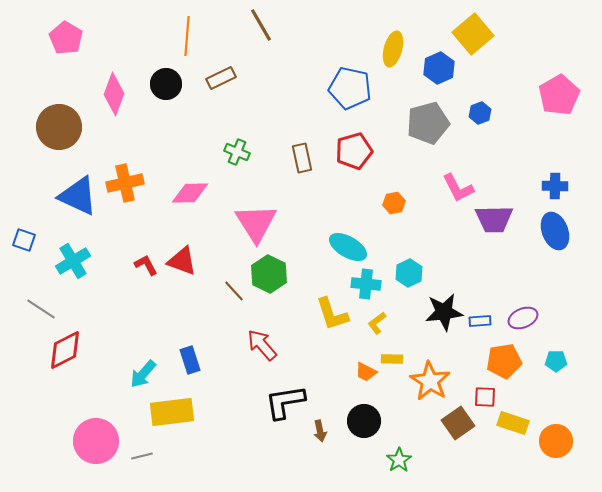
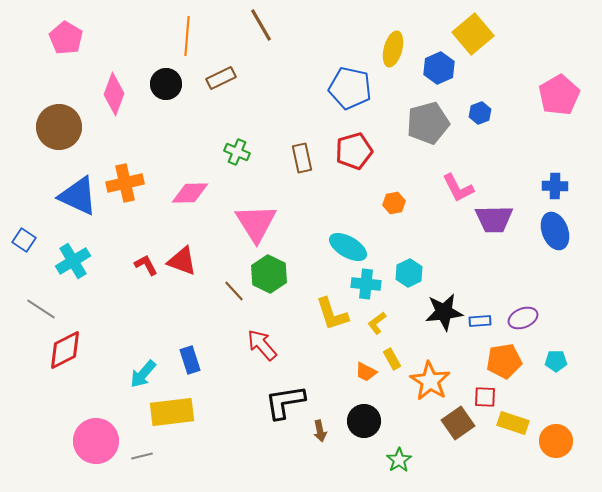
blue square at (24, 240): rotated 15 degrees clockwise
yellow rectangle at (392, 359): rotated 60 degrees clockwise
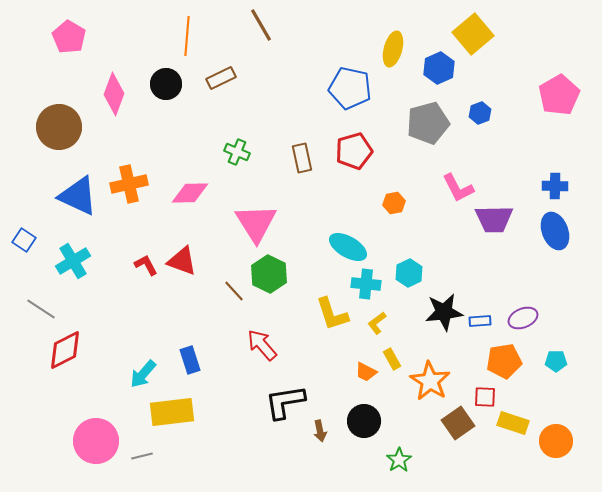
pink pentagon at (66, 38): moved 3 px right, 1 px up
orange cross at (125, 183): moved 4 px right, 1 px down
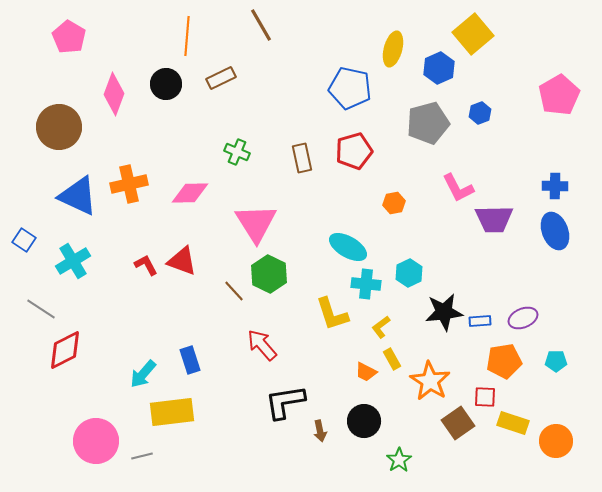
yellow L-shape at (377, 323): moved 4 px right, 4 px down
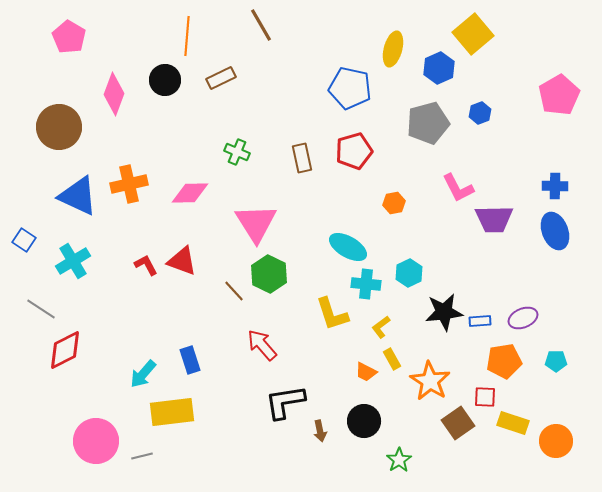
black circle at (166, 84): moved 1 px left, 4 px up
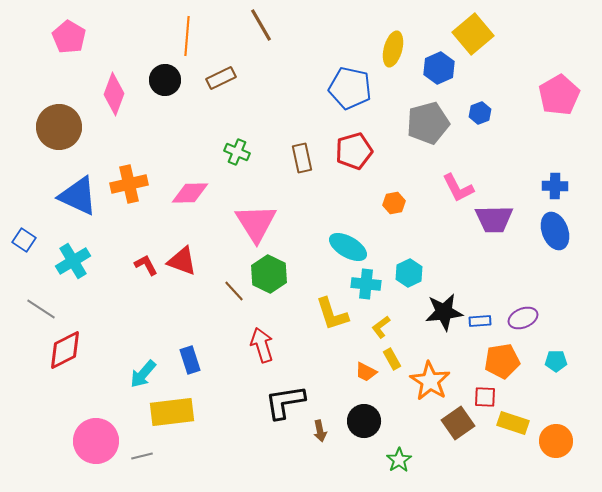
red arrow at (262, 345): rotated 24 degrees clockwise
orange pentagon at (504, 361): moved 2 px left
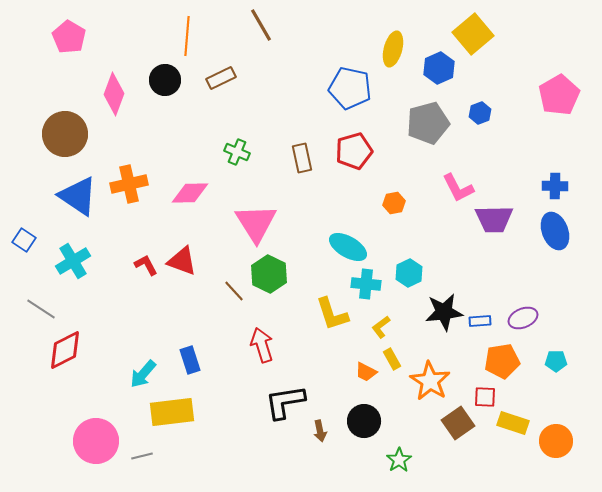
brown circle at (59, 127): moved 6 px right, 7 px down
blue triangle at (78, 196): rotated 9 degrees clockwise
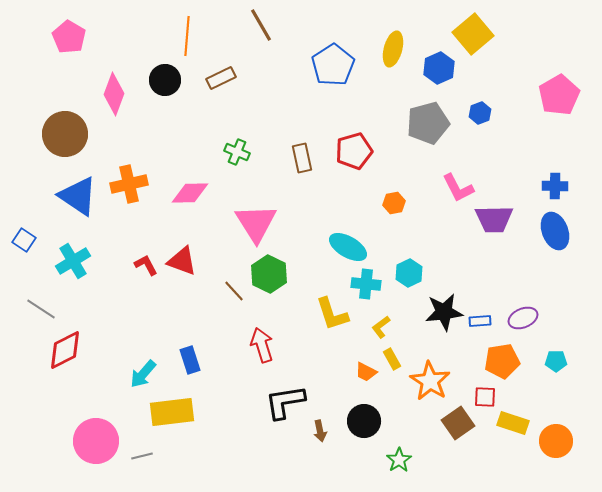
blue pentagon at (350, 88): moved 17 px left, 23 px up; rotated 27 degrees clockwise
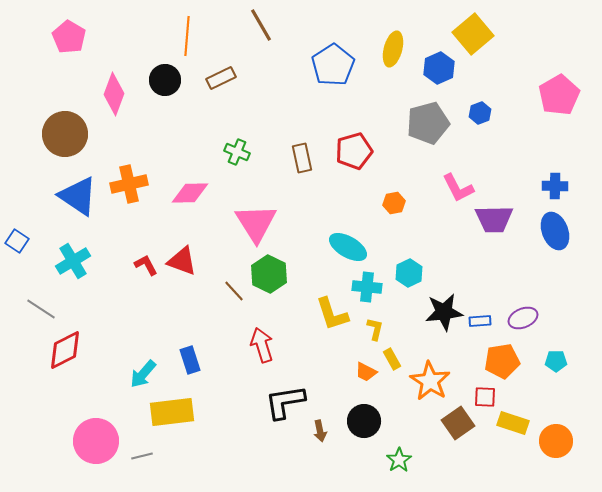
blue square at (24, 240): moved 7 px left, 1 px down
cyan cross at (366, 284): moved 1 px right, 3 px down
yellow L-shape at (381, 327): moved 6 px left, 2 px down; rotated 140 degrees clockwise
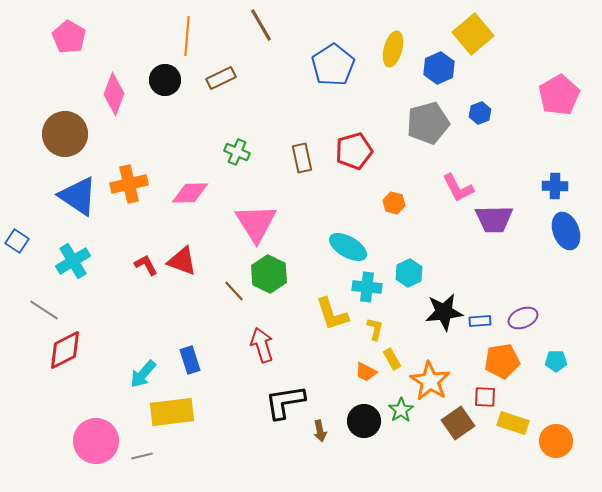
orange hexagon at (394, 203): rotated 25 degrees clockwise
blue ellipse at (555, 231): moved 11 px right
gray line at (41, 309): moved 3 px right, 1 px down
green star at (399, 460): moved 2 px right, 50 px up
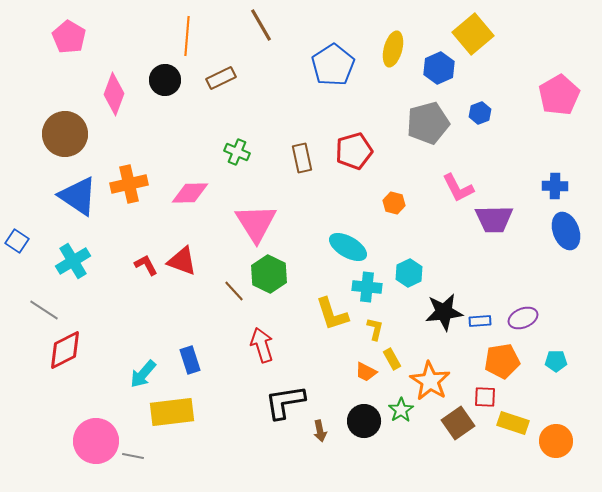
gray line at (142, 456): moved 9 px left; rotated 25 degrees clockwise
